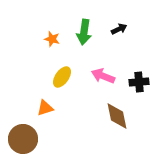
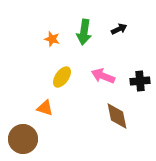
black cross: moved 1 px right, 1 px up
orange triangle: rotated 36 degrees clockwise
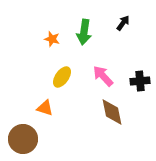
black arrow: moved 4 px right, 6 px up; rotated 28 degrees counterclockwise
pink arrow: rotated 25 degrees clockwise
brown diamond: moved 5 px left, 4 px up
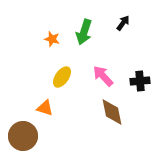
green arrow: rotated 10 degrees clockwise
brown circle: moved 3 px up
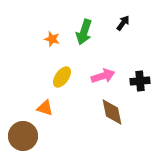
pink arrow: rotated 115 degrees clockwise
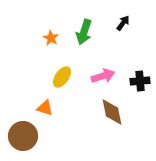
orange star: moved 1 px left, 1 px up; rotated 14 degrees clockwise
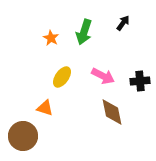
pink arrow: rotated 45 degrees clockwise
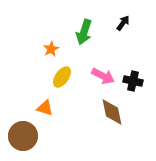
orange star: moved 11 px down; rotated 14 degrees clockwise
black cross: moved 7 px left; rotated 18 degrees clockwise
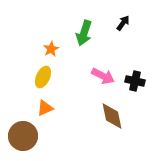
green arrow: moved 1 px down
yellow ellipse: moved 19 px left; rotated 10 degrees counterclockwise
black cross: moved 2 px right
orange triangle: rotated 42 degrees counterclockwise
brown diamond: moved 4 px down
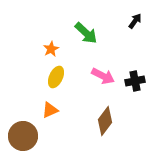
black arrow: moved 12 px right, 2 px up
green arrow: moved 2 px right; rotated 65 degrees counterclockwise
yellow ellipse: moved 13 px right
black cross: rotated 24 degrees counterclockwise
orange triangle: moved 5 px right, 2 px down
brown diamond: moved 7 px left, 5 px down; rotated 48 degrees clockwise
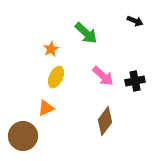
black arrow: rotated 77 degrees clockwise
pink arrow: rotated 15 degrees clockwise
orange triangle: moved 4 px left, 2 px up
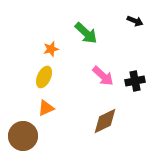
orange star: rotated 14 degrees clockwise
yellow ellipse: moved 12 px left
brown diamond: rotated 28 degrees clockwise
